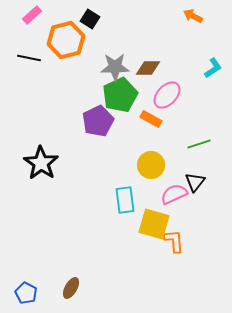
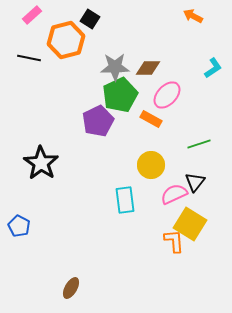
yellow square: moved 36 px right; rotated 16 degrees clockwise
blue pentagon: moved 7 px left, 67 px up
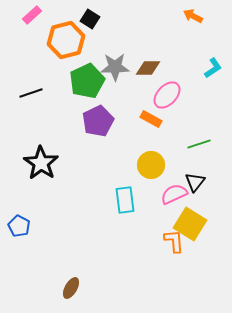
black line: moved 2 px right, 35 px down; rotated 30 degrees counterclockwise
green pentagon: moved 33 px left, 14 px up
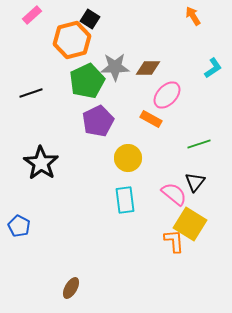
orange arrow: rotated 30 degrees clockwise
orange hexagon: moved 6 px right
yellow circle: moved 23 px left, 7 px up
pink semicircle: rotated 64 degrees clockwise
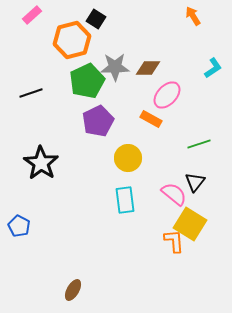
black square: moved 6 px right
brown ellipse: moved 2 px right, 2 px down
